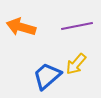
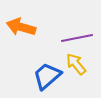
purple line: moved 12 px down
yellow arrow: rotated 100 degrees clockwise
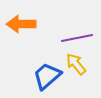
orange arrow: moved 3 px up; rotated 16 degrees counterclockwise
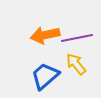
orange arrow: moved 24 px right, 11 px down; rotated 12 degrees counterclockwise
blue trapezoid: moved 2 px left
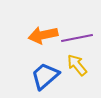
orange arrow: moved 2 px left
yellow arrow: moved 1 px right, 1 px down
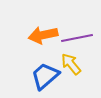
yellow arrow: moved 6 px left, 1 px up
